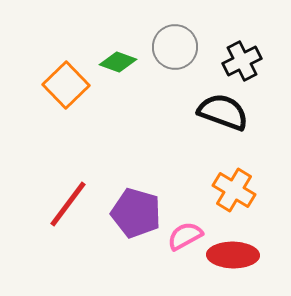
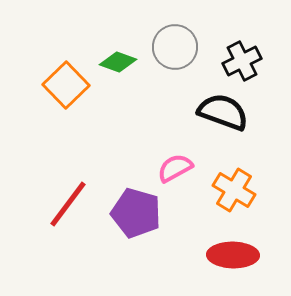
pink semicircle: moved 10 px left, 68 px up
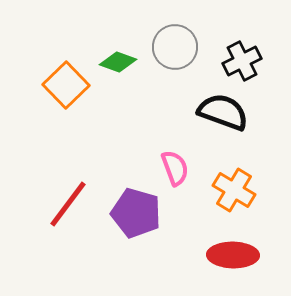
pink semicircle: rotated 99 degrees clockwise
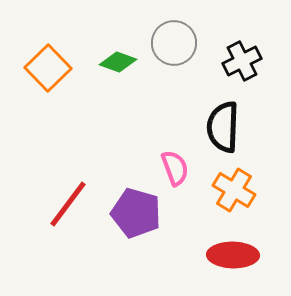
gray circle: moved 1 px left, 4 px up
orange square: moved 18 px left, 17 px up
black semicircle: moved 15 px down; rotated 108 degrees counterclockwise
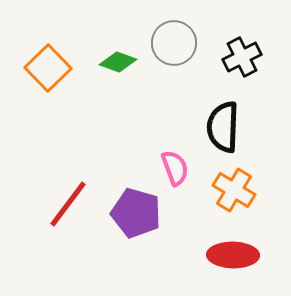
black cross: moved 4 px up
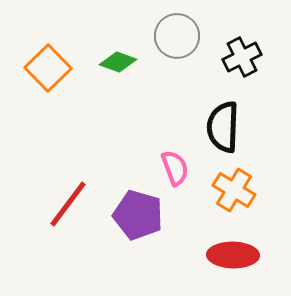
gray circle: moved 3 px right, 7 px up
purple pentagon: moved 2 px right, 2 px down
